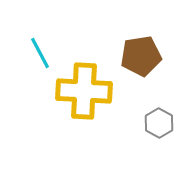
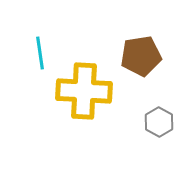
cyan line: rotated 20 degrees clockwise
gray hexagon: moved 1 px up
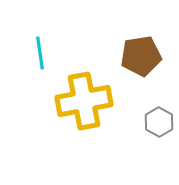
yellow cross: moved 10 px down; rotated 14 degrees counterclockwise
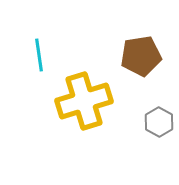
cyan line: moved 1 px left, 2 px down
yellow cross: rotated 6 degrees counterclockwise
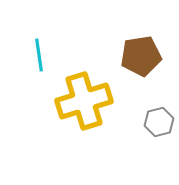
gray hexagon: rotated 16 degrees clockwise
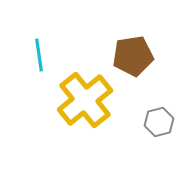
brown pentagon: moved 8 px left
yellow cross: moved 1 px right, 1 px up; rotated 22 degrees counterclockwise
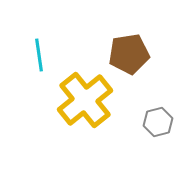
brown pentagon: moved 4 px left, 2 px up
gray hexagon: moved 1 px left
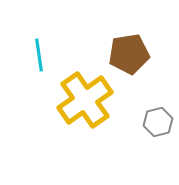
yellow cross: rotated 4 degrees clockwise
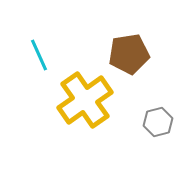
cyan line: rotated 16 degrees counterclockwise
